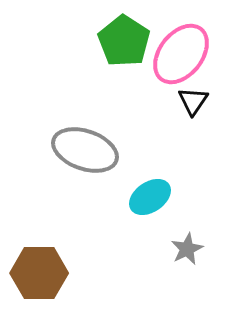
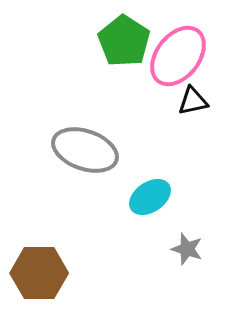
pink ellipse: moved 3 px left, 2 px down
black triangle: rotated 44 degrees clockwise
gray star: rotated 28 degrees counterclockwise
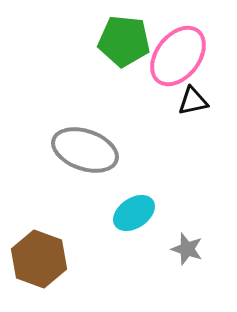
green pentagon: rotated 27 degrees counterclockwise
cyan ellipse: moved 16 px left, 16 px down
brown hexagon: moved 14 px up; rotated 20 degrees clockwise
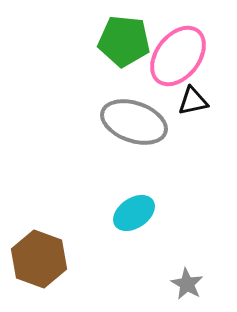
gray ellipse: moved 49 px right, 28 px up
gray star: moved 35 px down; rotated 12 degrees clockwise
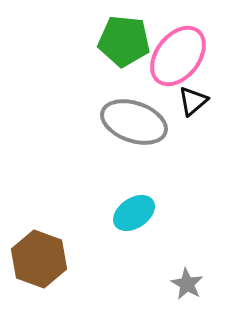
black triangle: rotated 28 degrees counterclockwise
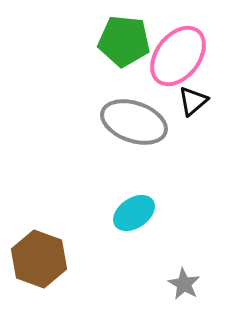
gray star: moved 3 px left
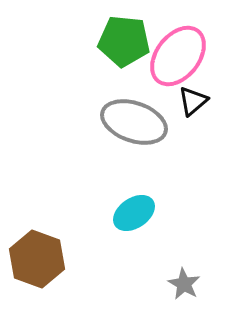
brown hexagon: moved 2 px left
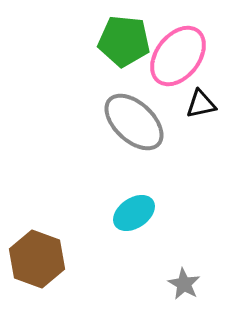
black triangle: moved 8 px right, 3 px down; rotated 28 degrees clockwise
gray ellipse: rotated 24 degrees clockwise
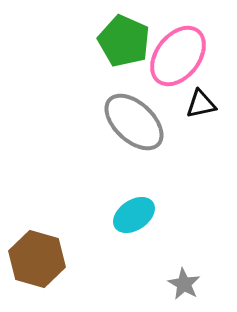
green pentagon: rotated 18 degrees clockwise
cyan ellipse: moved 2 px down
brown hexagon: rotated 4 degrees counterclockwise
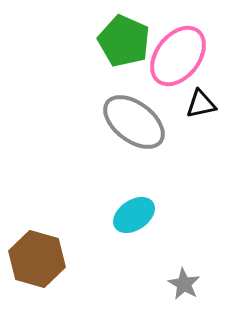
gray ellipse: rotated 6 degrees counterclockwise
